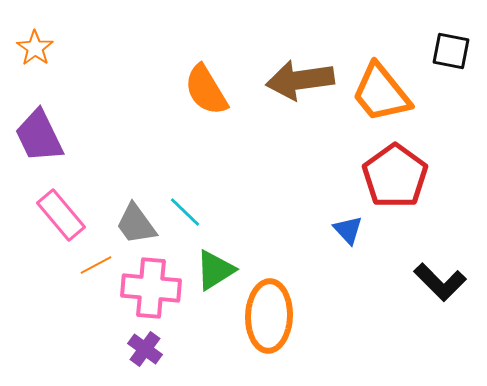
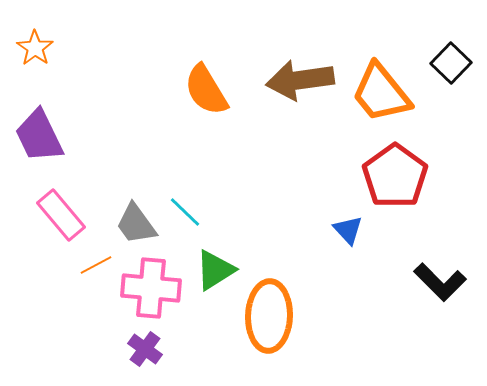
black square: moved 12 px down; rotated 33 degrees clockwise
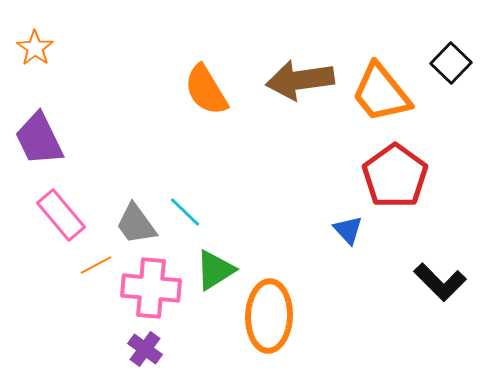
purple trapezoid: moved 3 px down
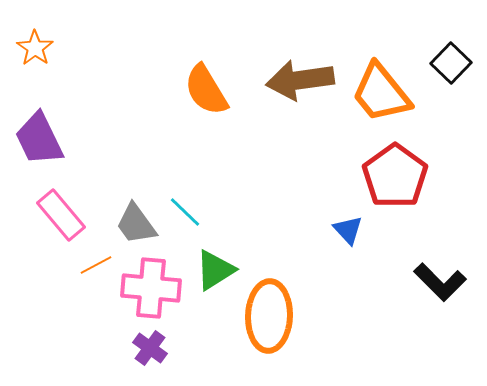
purple cross: moved 5 px right, 1 px up
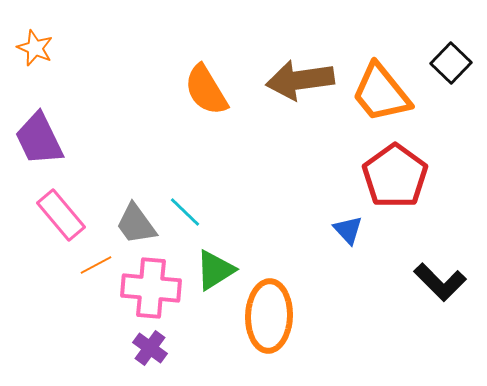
orange star: rotated 12 degrees counterclockwise
